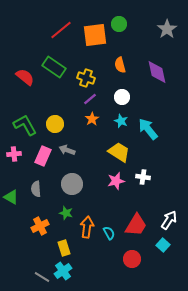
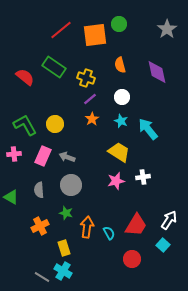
gray arrow: moved 7 px down
white cross: rotated 16 degrees counterclockwise
gray circle: moved 1 px left, 1 px down
gray semicircle: moved 3 px right, 1 px down
cyan cross: rotated 24 degrees counterclockwise
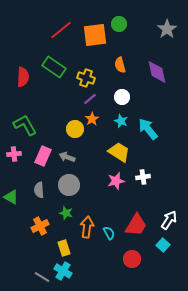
red semicircle: moved 2 px left; rotated 54 degrees clockwise
yellow circle: moved 20 px right, 5 px down
gray circle: moved 2 px left
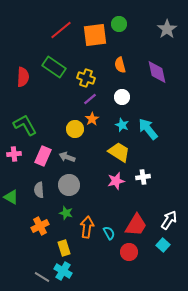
cyan star: moved 1 px right, 4 px down
red circle: moved 3 px left, 7 px up
